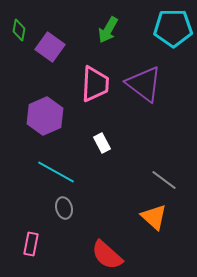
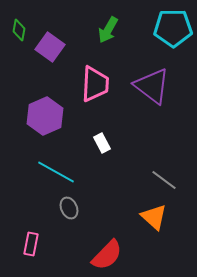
purple triangle: moved 8 px right, 2 px down
gray ellipse: moved 5 px right; rotated 10 degrees counterclockwise
red semicircle: rotated 88 degrees counterclockwise
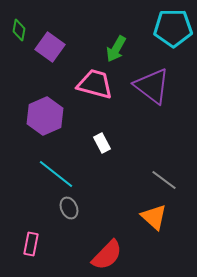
green arrow: moved 8 px right, 19 px down
pink trapezoid: rotated 78 degrees counterclockwise
cyan line: moved 2 px down; rotated 9 degrees clockwise
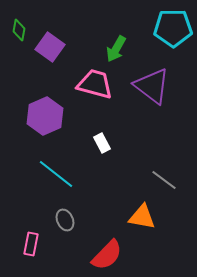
gray ellipse: moved 4 px left, 12 px down
orange triangle: moved 12 px left; rotated 32 degrees counterclockwise
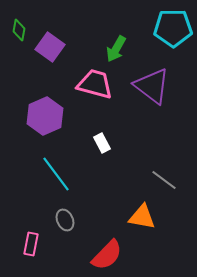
cyan line: rotated 15 degrees clockwise
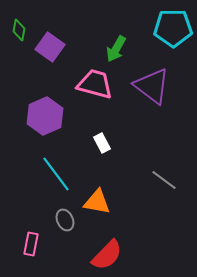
orange triangle: moved 45 px left, 15 px up
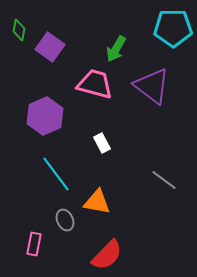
pink rectangle: moved 3 px right
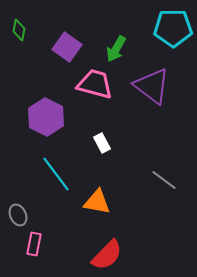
purple square: moved 17 px right
purple hexagon: moved 1 px right, 1 px down; rotated 9 degrees counterclockwise
gray ellipse: moved 47 px left, 5 px up
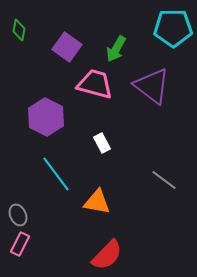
pink rectangle: moved 14 px left; rotated 15 degrees clockwise
